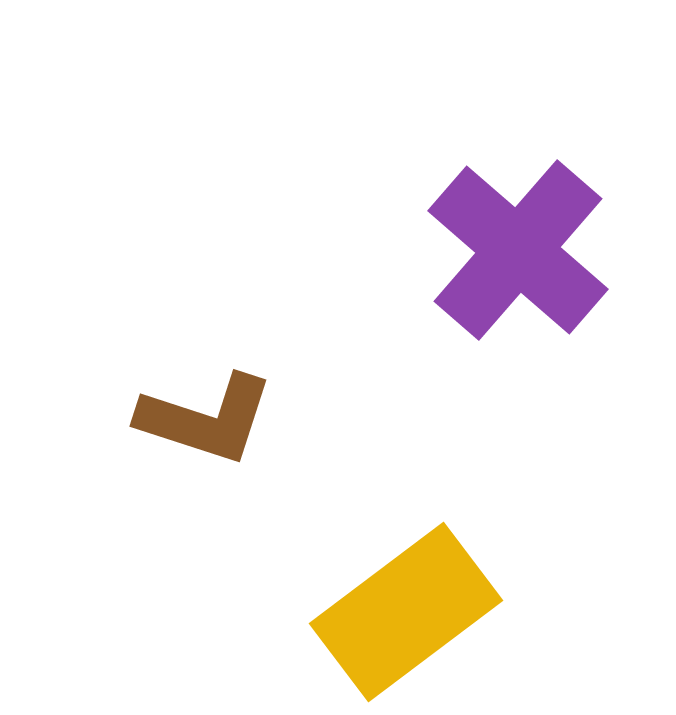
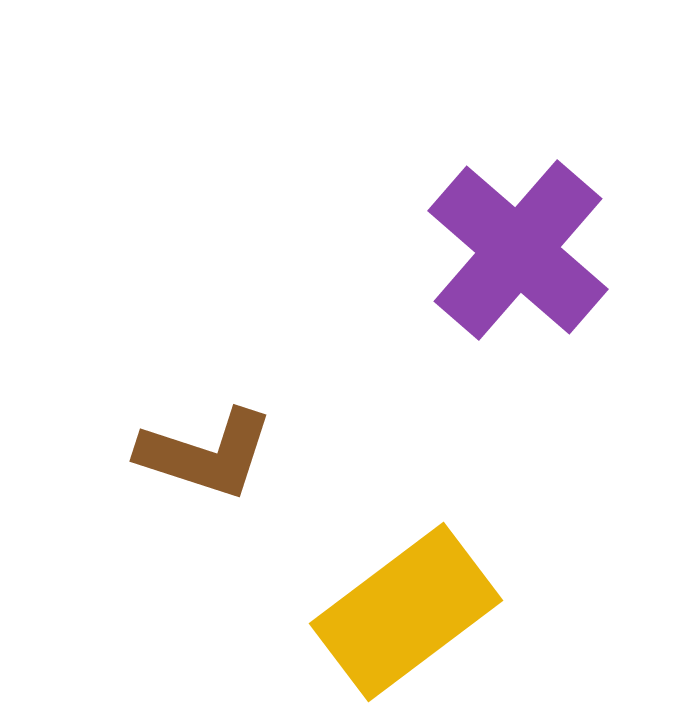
brown L-shape: moved 35 px down
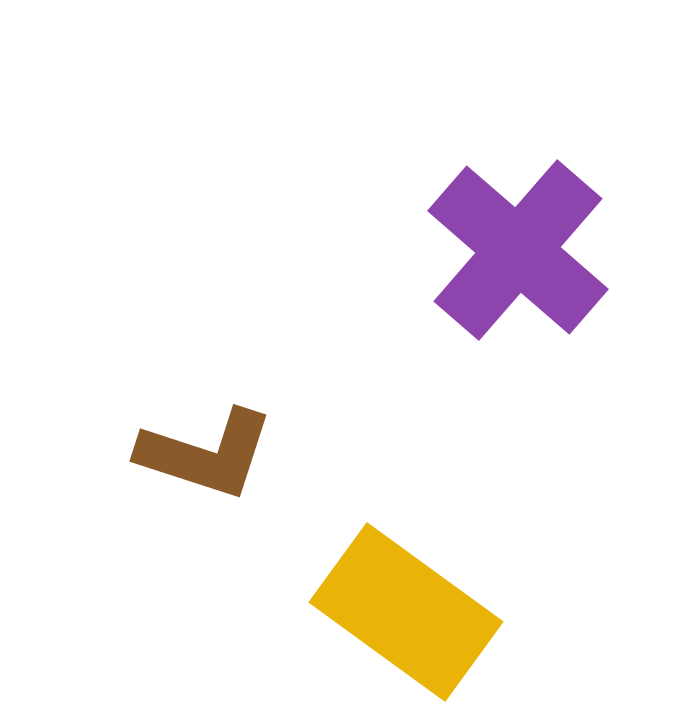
yellow rectangle: rotated 73 degrees clockwise
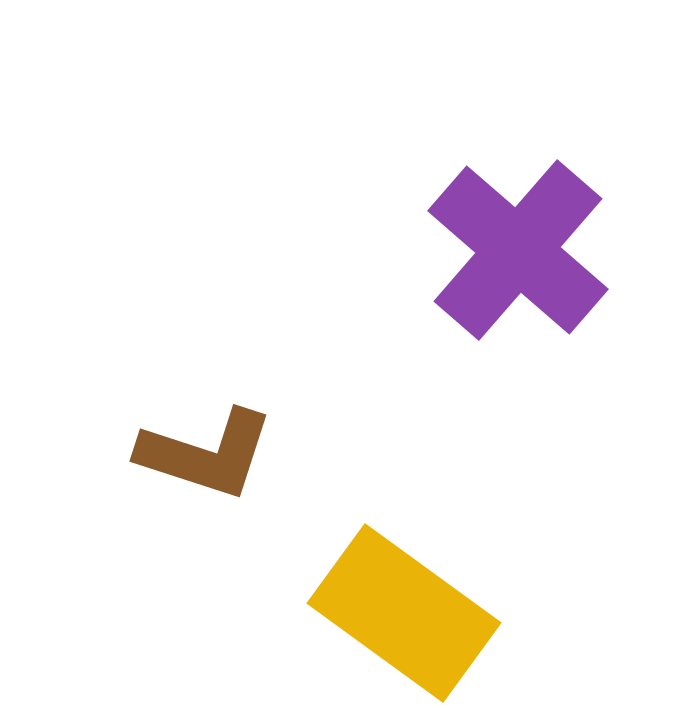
yellow rectangle: moved 2 px left, 1 px down
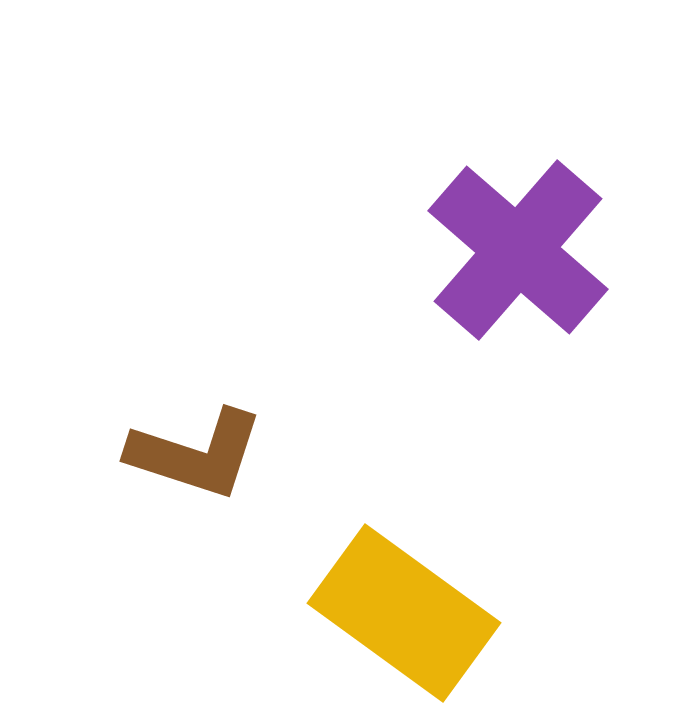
brown L-shape: moved 10 px left
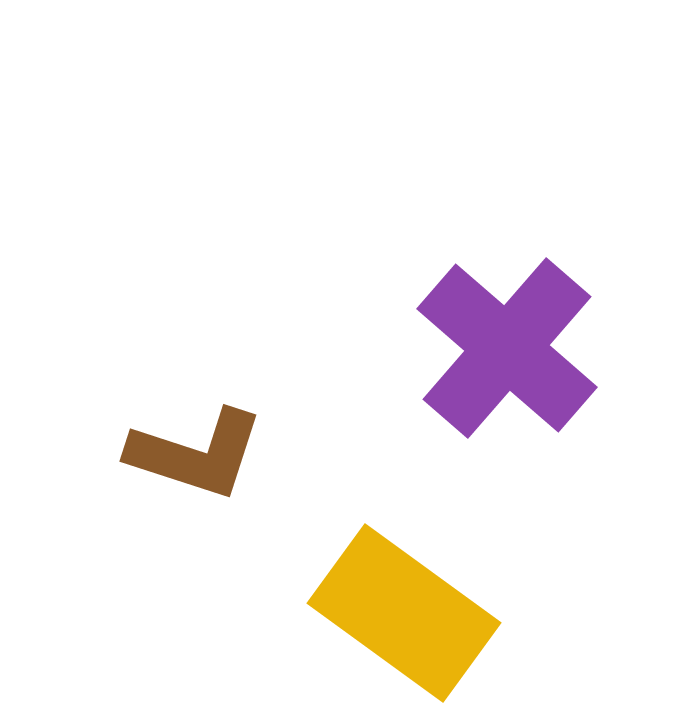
purple cross: moved 11 px left, 98 px down
